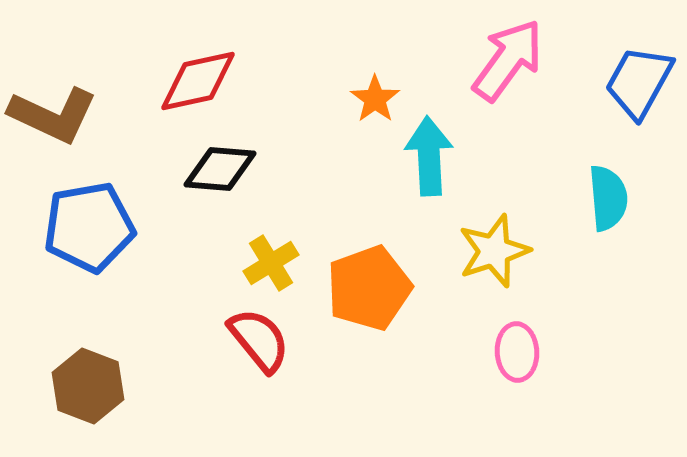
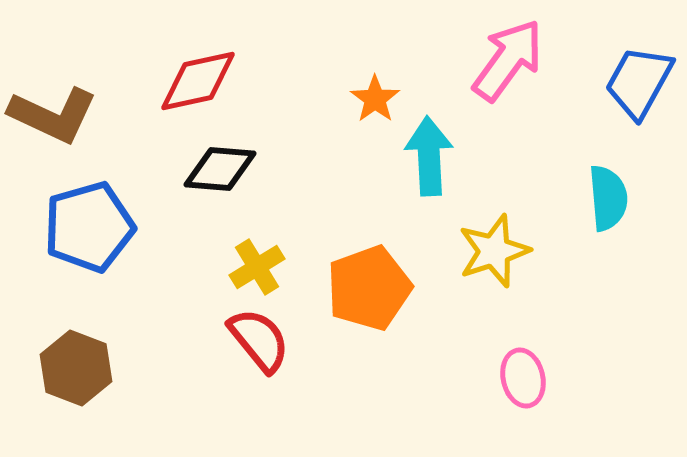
blue pentagon: rotated 6 degrees counterclockwise
yellow cross: moved 14 px left, 4 px down
pink ellipse: moved 6 px right, 26 px down; rotated 10 degrees counterclockwise
brown hexagon: moved 12 px left, 18 px up
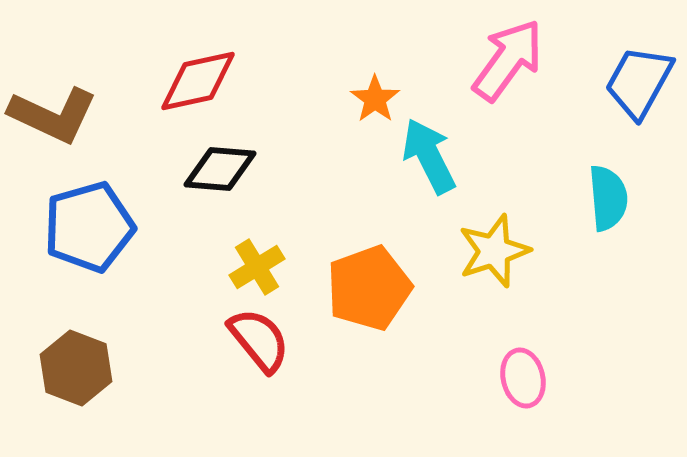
cyan arrow: rotated 24 degrees counterclockwise
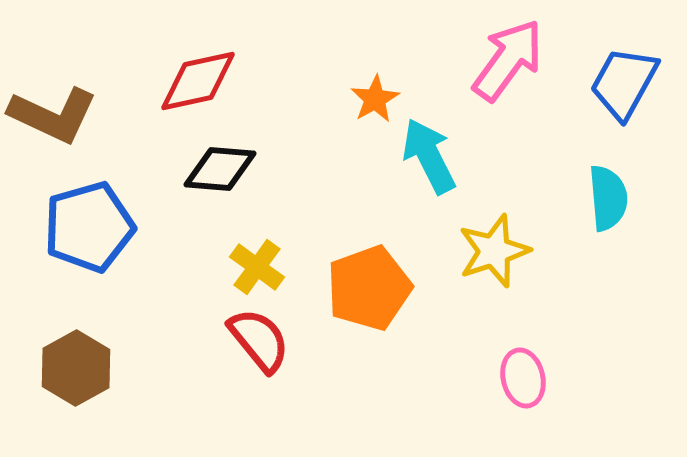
blue trapezoid: moved 15 px left, 1 px down
orange star: rotated 6 degrees clockwise
yellow cross: rotated 22 degrees counterclockwise
brown hexagon: rotated 10 degrees clockwise
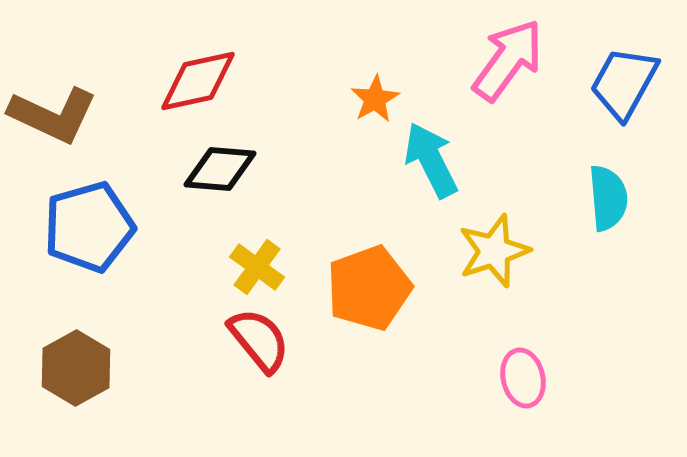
cyan arrow: moved 2 px right, 4 px down
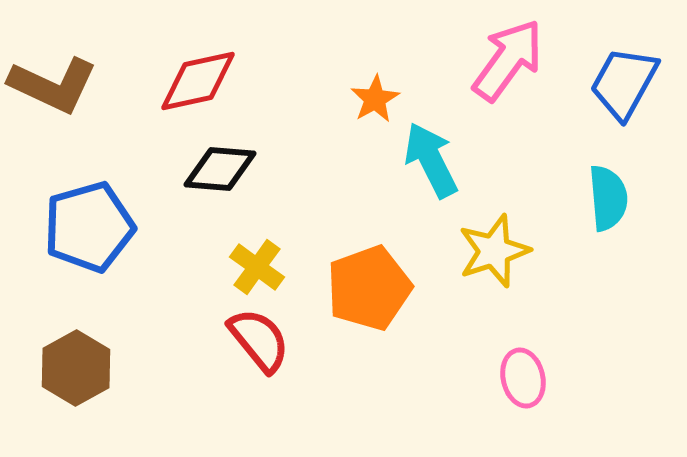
brown L-shape: moved 30 px up
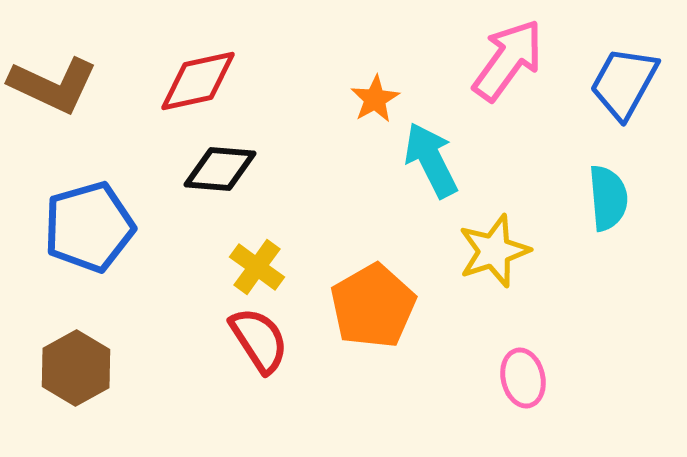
orange pentagon: moved 4 px right, 18 px down; rotated 10 degrees counterclockwise
red semicircle: rotated 6 degrees clockwise
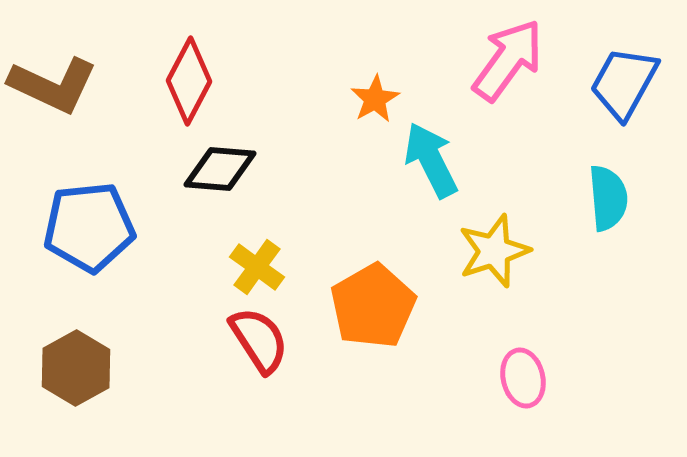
red diamond: moved 9 px left; rotated 50 degrees counterclockwise
blue pentagon: rotated 10 degrees clockwise
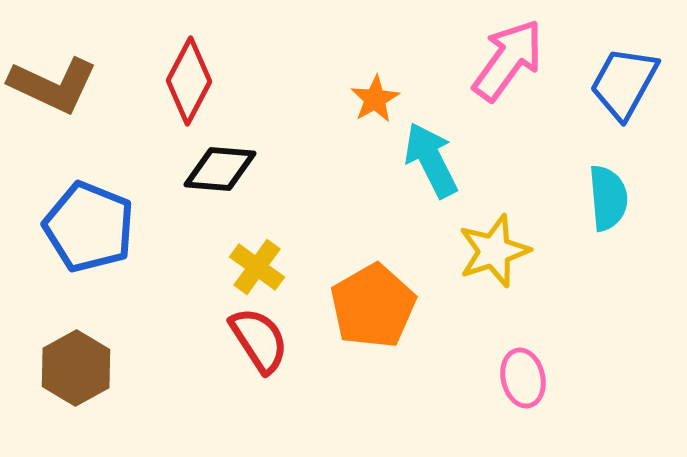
blue pentagon: rotated 28 degrees clockwise
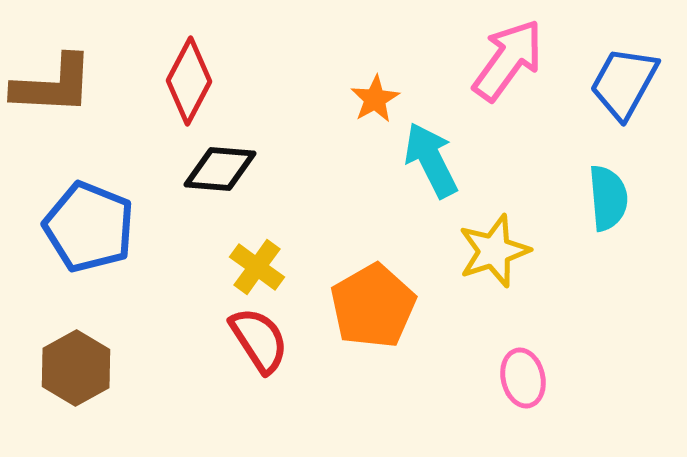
brown L-shape: rotated 22 degrees counterclockwise
